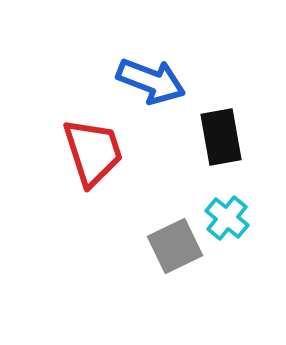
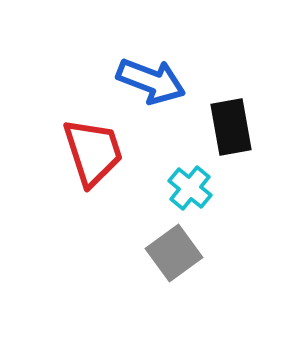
black rectangle: moved 10 px right, 10 px up
cyan cross: moved 37 px left, 30 px up
gray square: moved 1 px left, 7 px down; rotated 10 degrees counterclockwise
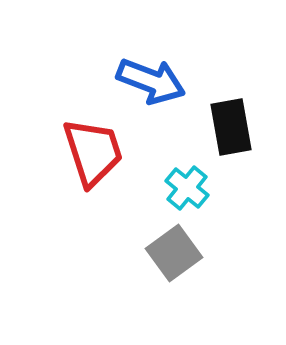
cyan cross: moved 3 px left
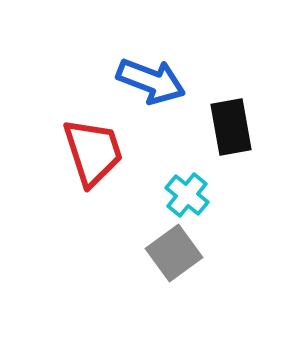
cyan cross: moved 7 px down
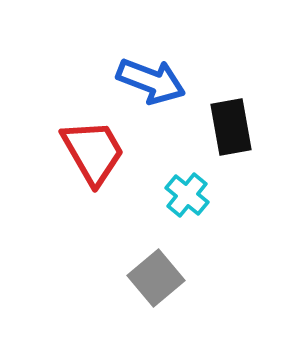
red trapezoid: rotated 12 degrees counterclockwise
gray square: moved 18 px left, 25 px down; rotated 4 degrees counterclockwise
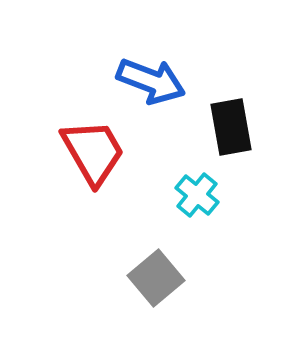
cyan cross: moved 10 px right
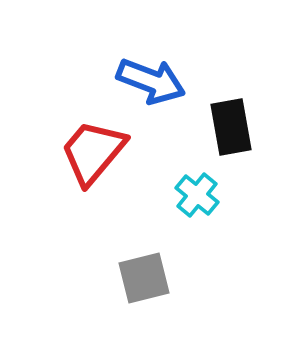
red trapezoid: rotated 110 degrees counterclockwise
gray square: moved 12 px left; rotated 26 degrees clockwise
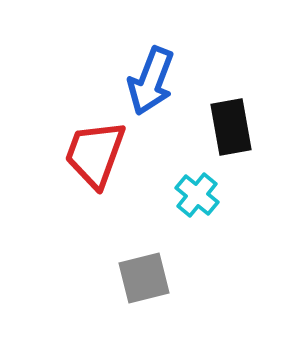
blue arrow: rotated 90 degrees clockwise
red trapezoid: moved 2 px right, 2 px down; rotated 20 degrees counterclockwise
